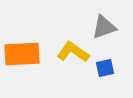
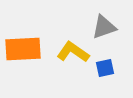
orange rectangle: moved 1 px right, 5 px up
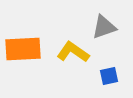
blue square: moved 4 px right, 8 px down
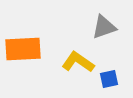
yellow L-shape: moved 5 px right, 10 px down
blue square: moved 3 px down
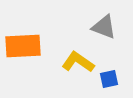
gray triangle: rotated 40 degrees clockwise
orange rectangle: moved 3 px up
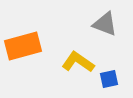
gray triangle: moved 1 px right, 3 px up
orange rectangle: rotated 12 degrees counterclockwise
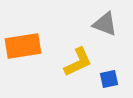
orange rectangle: rotated 6 degrees clockwise
yellow L-shape: rotated 120 degrees clockwise
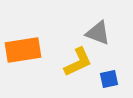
gray triangle: moved 7 px left, 9 px down
orange rectangle: moved 4 px down
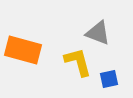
orange rectangle: rotated 24 degrees clockwise
yellow L-shape: rotated 80 degrees counterclockwise
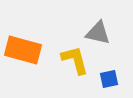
gray triangle: rotated 8 degrees counterclockwise
yellow L-shape: moved 3 px left, 2 px up
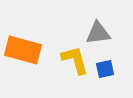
gray triangle: rotated 20 degrees counterclockwise
blue square: moved 4 px left, 10 px up
